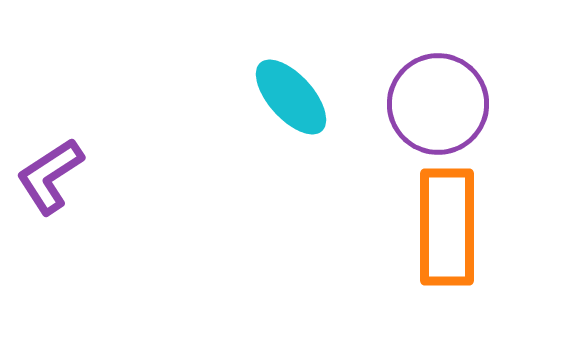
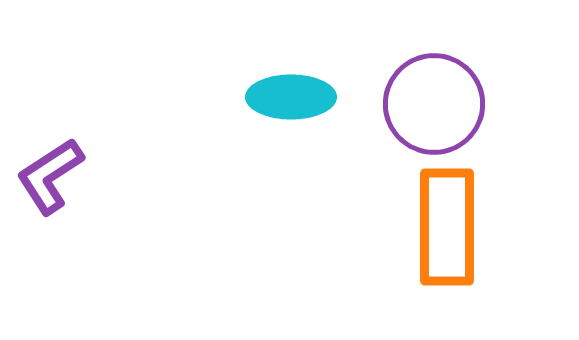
cyan ellipse: rotated 48 degrees counterclockwise
purple circle: moved 4 px left
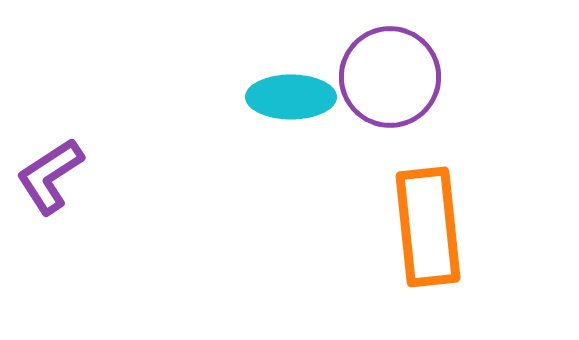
purple circle: moved 44 px left, 27 px up
orange rectangle: moved 19 px left; rotated 6 degrees counterclockwise
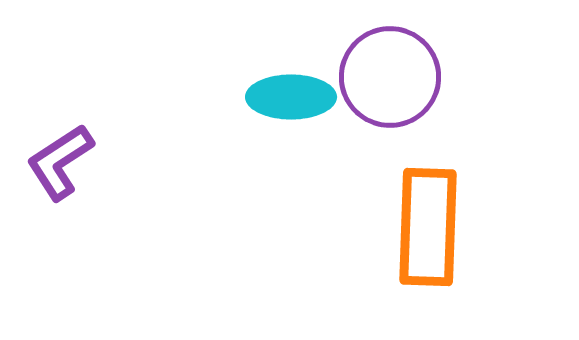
purple L-shape: moved 10 px right, 14 px up
orange rectangle: rotated 8 degrees clockwise
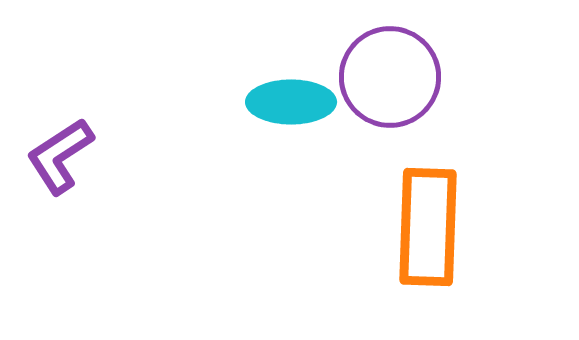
cyan ellipse: moved 5 px down
purple L-shape: moved 6 px up
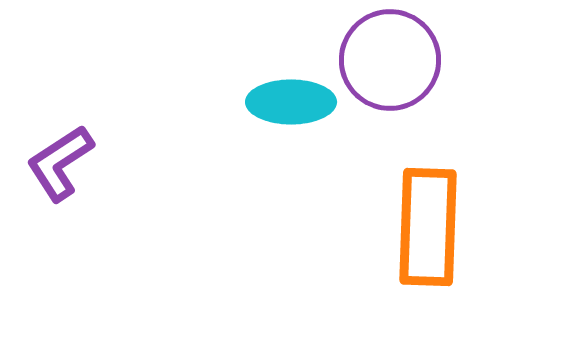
purple circle: moved 17 px up
purple L-shape: moved 7 px down
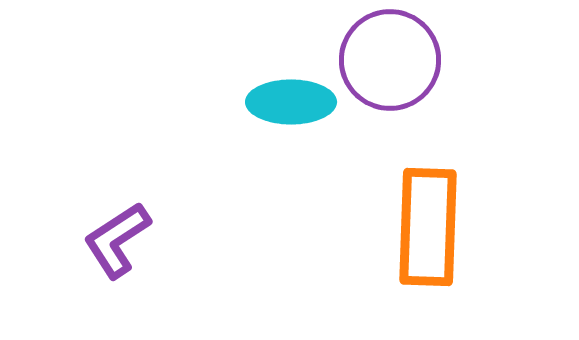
purple L-shape: moved 57 px right, 77 px down
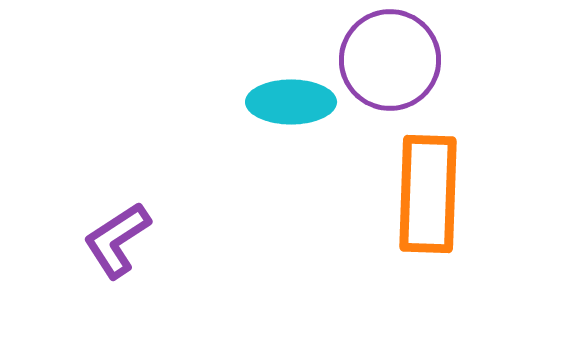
orange rectangle: moved 33 px up
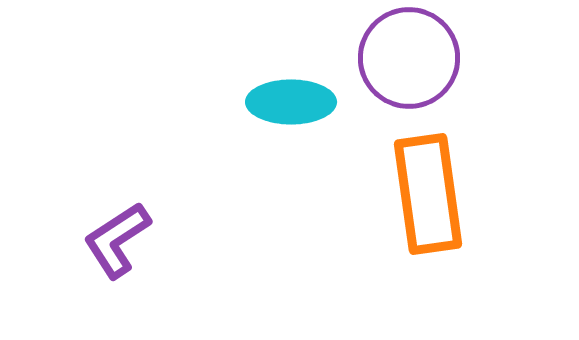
purple circle: moved 19 px right, 2 px up
orange rectangle: rotated 10 degrees counterclockwise
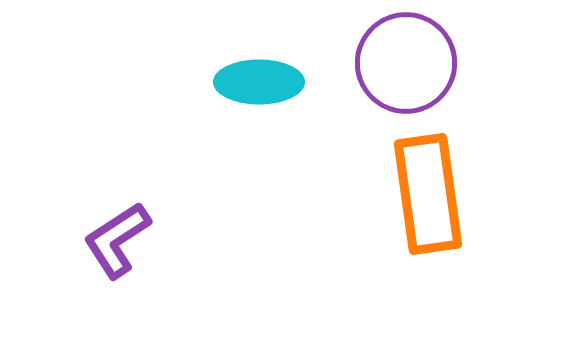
purple circle: moved 3 px left, 5 px down
cyan ellipse: moved 32 px left, 20 px up
